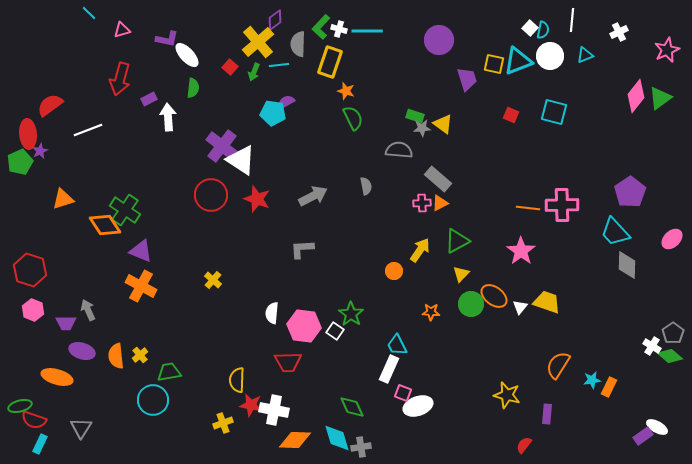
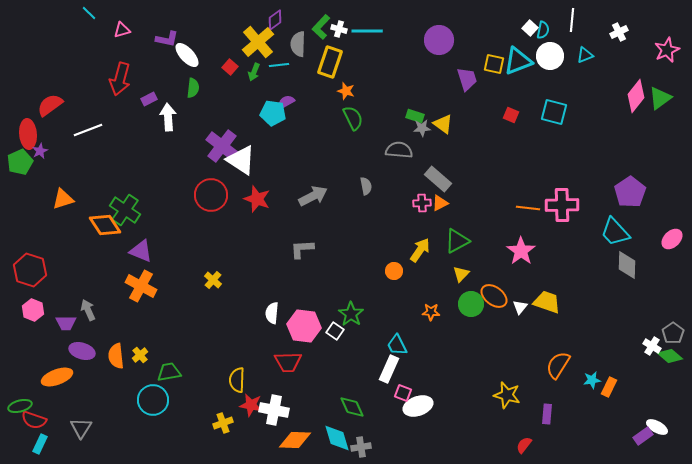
orange ellipse at (57, 377): rotated 36 degrees counterclockwise
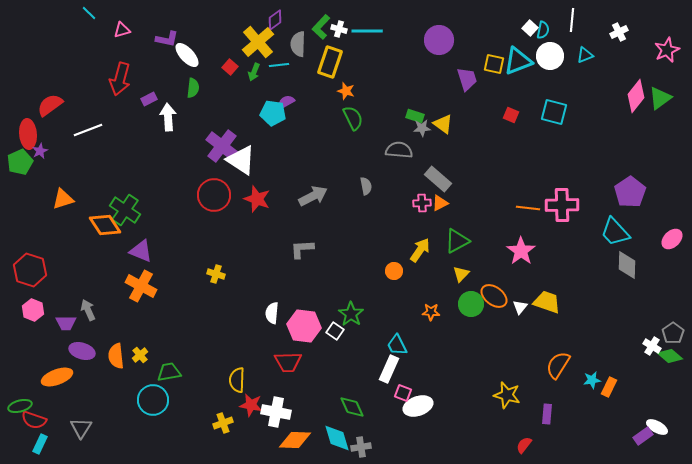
red circle at (211, 195): moved 3 px right
yellow cross at (213, 280): moved 3 px right, 6 px up; rotated 24 degrees counterclockwise
white cross at (274, 410): moved 2 px right, 2 px down
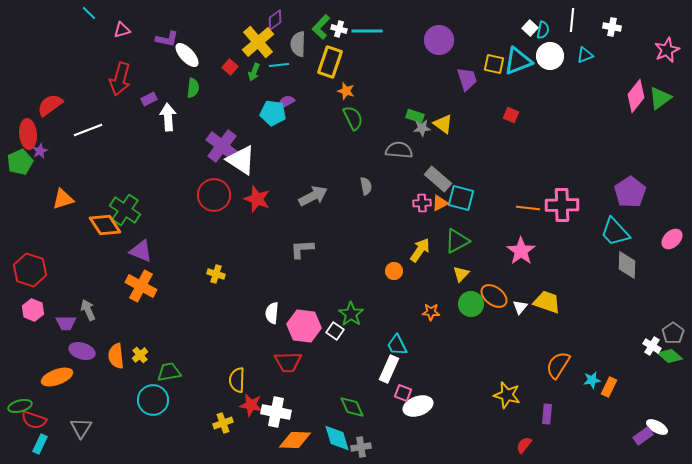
white cross at (619, 32): moved 7 px left, 5 px up; rotated 36 degrees clockwise
cyan square at (554, 112): moved 93 px left, 86 px down
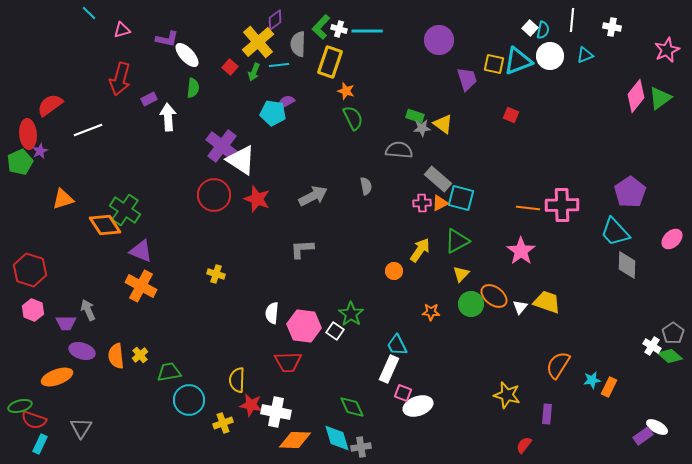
cyan circle at (153, 400): moved 36 px right
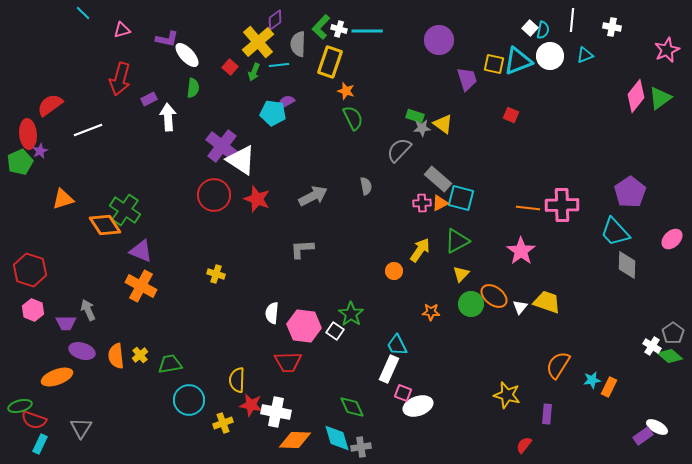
cyan line at (89, 13): moved 6 px left
gray semicircle at (399, 150): rotated 52 degrees counterclockwise
green trapezoid at (169, 372): moved 1 px right, 8 px up
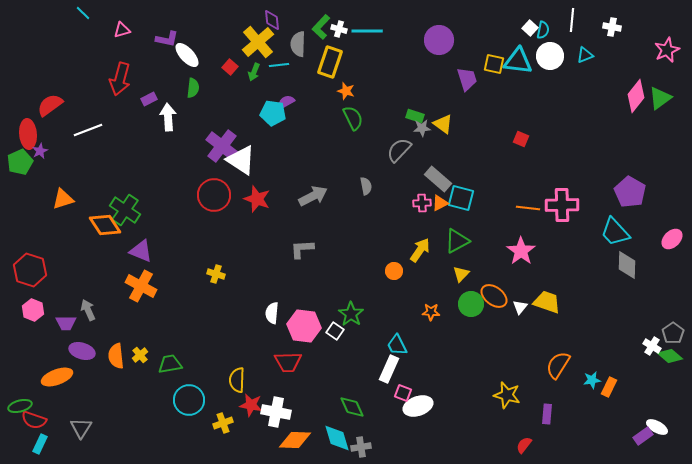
purple diamond at (275, 20): moved 3 px left; rotated 60 degrees counterclockwise
cyan triangle at (518, 61): rotated 28 degrees clockwise
red square at (511, 115): moved 10 px right, 24 px down
purple pentagon at (630, 192): rotated 8 degrees counterclockwise
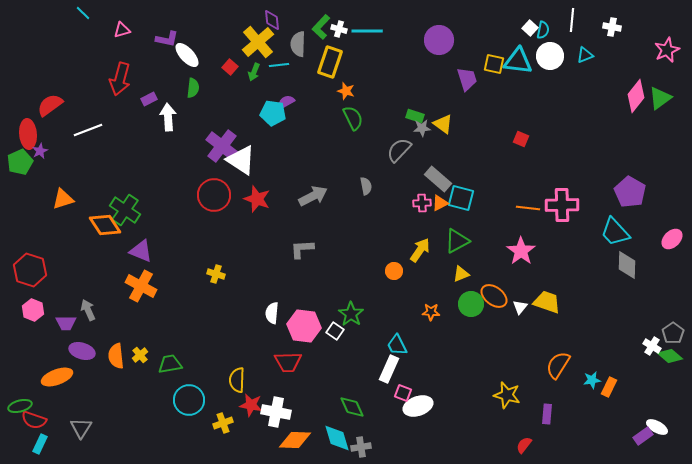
yellow triangle at (461, 274): rotated 24 degrees clockwise
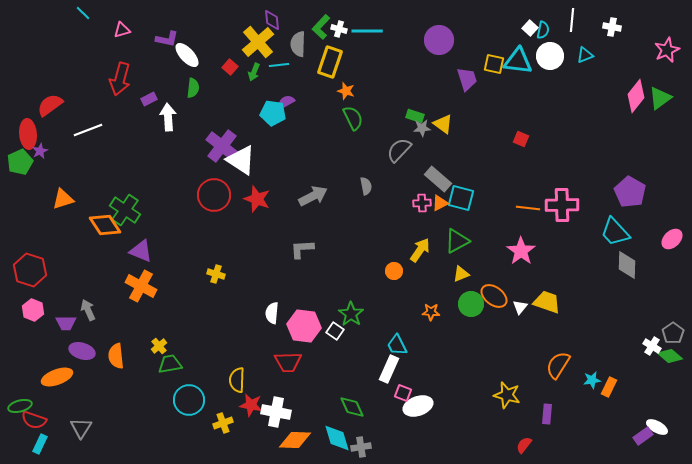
yellow cross at (140, 355): moved 19 px right, 9 px up
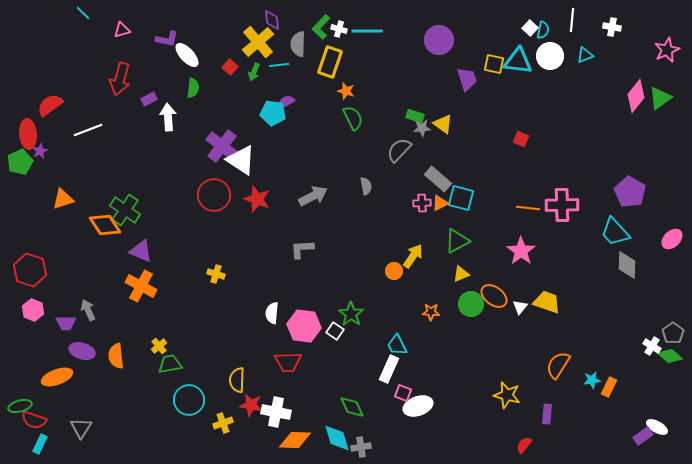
yellow arrow at (420, 250): moved 7 px left, 6 px down
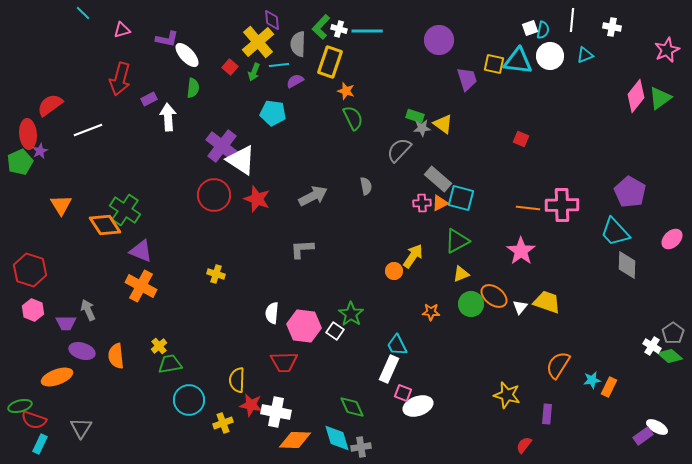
white square at (530, 28): rotated 28 degrees clockwise
purple semicircle at (286, 102): moved 9 px right, 21 px up
orange triangle at (63, 199): moved 2 px left, 6 px down; rotated 45 degrees counterclockwise
red trapezoid at (288, 362): moved 4 px left
